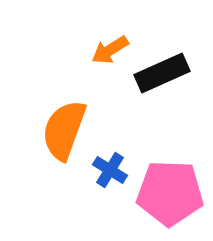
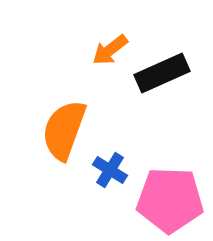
orange arrow: rotated 6 degrees counterclockwise
pink pentagon: moved 7 px down
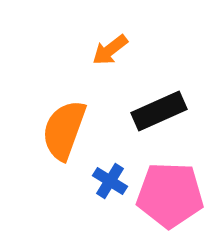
black rectangle: moved 3 px left, 38 px down
blue cross: moved 11 px down
pink pentagon: moved 5 px up
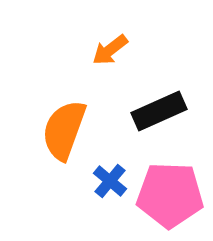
blue cross: rotated 8 degrees clockwise
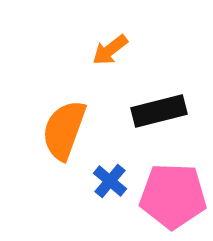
black rectangle: rotated 10 degrees clockwise
pink pentagon: moved 3 px right, 1 px down
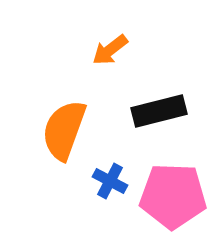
blue cross: rotated 12 degrees counterclockwise
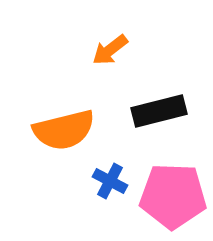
orange semicircle: rotated 124 degrees counterclockwise
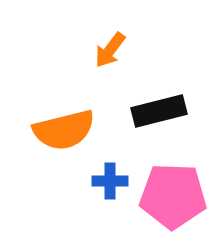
orange arrow: rotated 15 degrees counterclockwise
blue cross: rotated 28 degrees counterclockwise
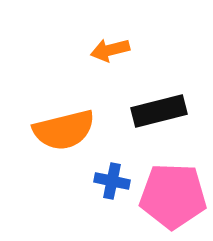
orange arrow: rotated 39 degrees clockwise
blue cross: moved 2 px right; rotated 12 degrees clockwise
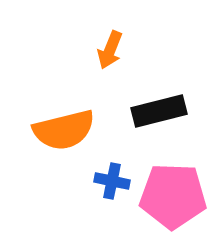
orange arrow: rotated 54 degrees counterclockwise
